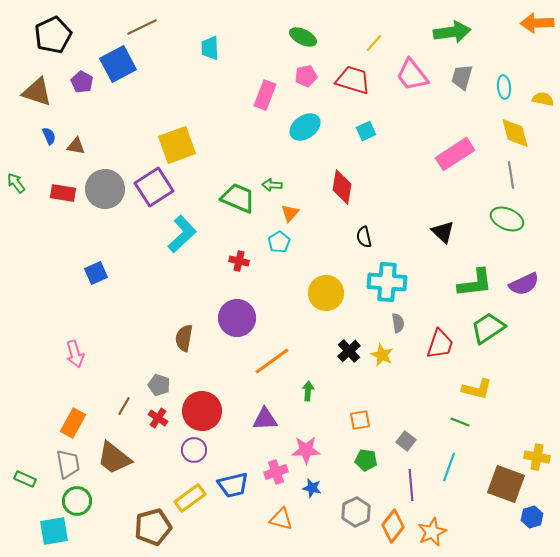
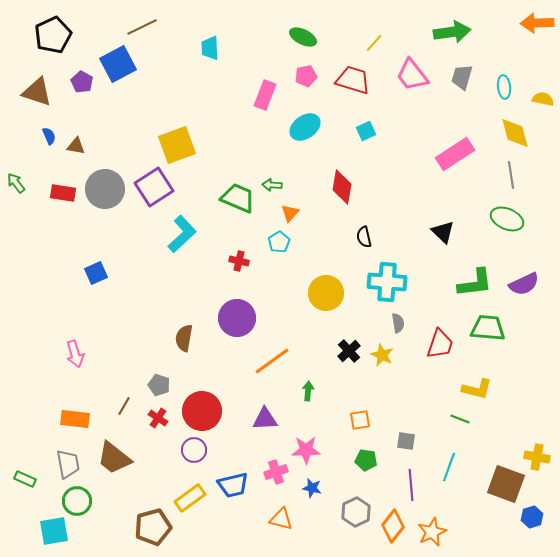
green trapezoid at (488, 328): rotated 39 degrees clockwise
green line at (460, 422): moved 3 px up
orange rectangle at (73, 423): moved 2 px right, 4 px up; rotated 68 degrees clockwise
gray square at (406, 441): rotated 30 degrees counterclockwise
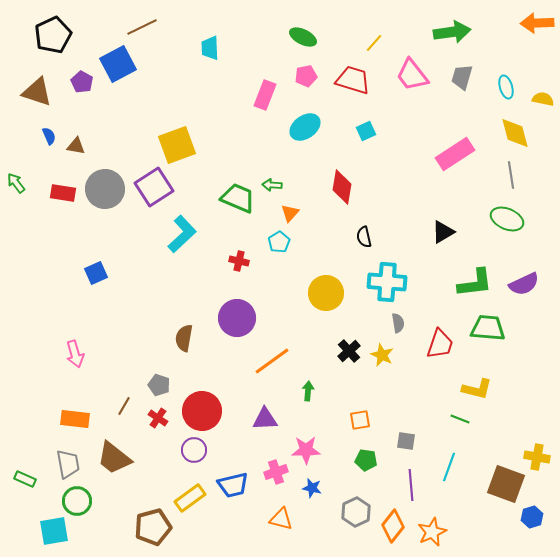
cyan ellipse at (504, 87): moved 2 px right; rotated 10 degrees counterclockwise
black triangle at (443, 232): rotated 45 degrees clockwise
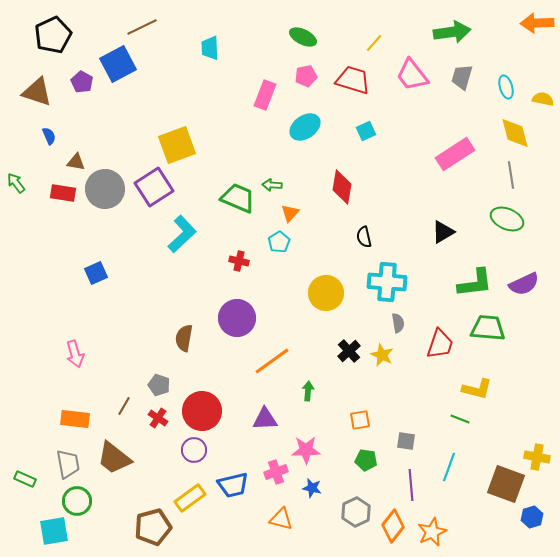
brown triangle at (76, 146): moved 16 px down
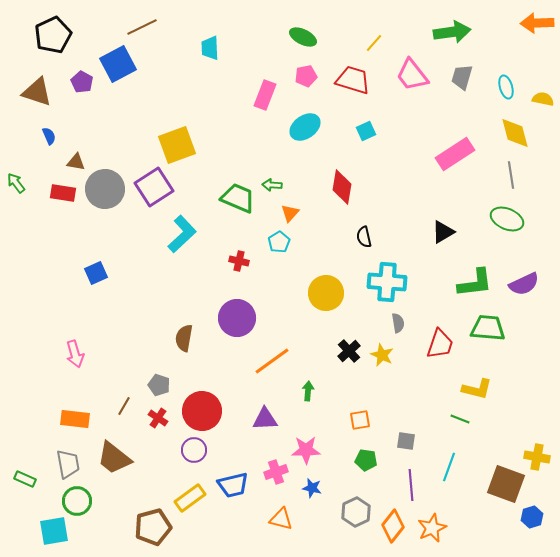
orange star at (432, 532): moved 4 px up
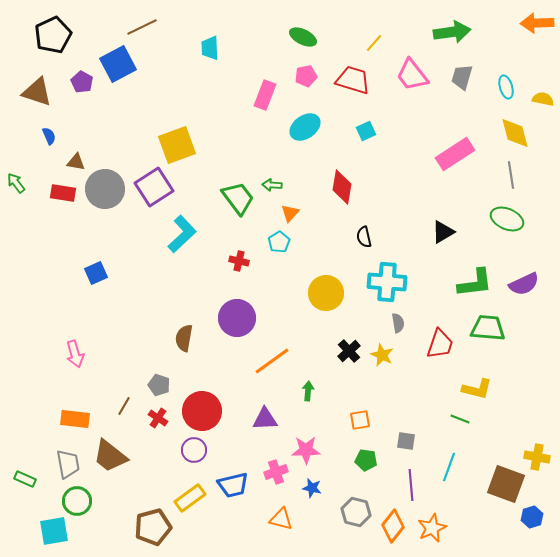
green trapezoid at (238, 198): rotated 30 degrees clockwise
brown trapezoid at (114, 458): moved 4 px left, 2 px up
gray hexagon at (356, 512): rotated 20 degrees counterclockwise
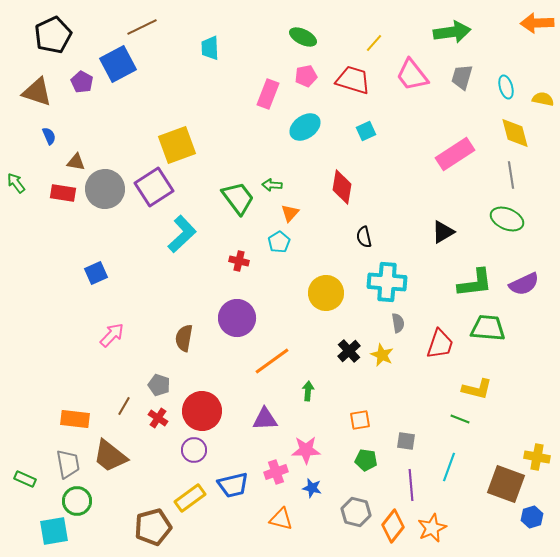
pink rectangle at (265, 95): moved 3 px right, 1 px up
pink arrow at (75, 354): moved 37 px right, 19 px up; rotated 120 degrees counterclockwise
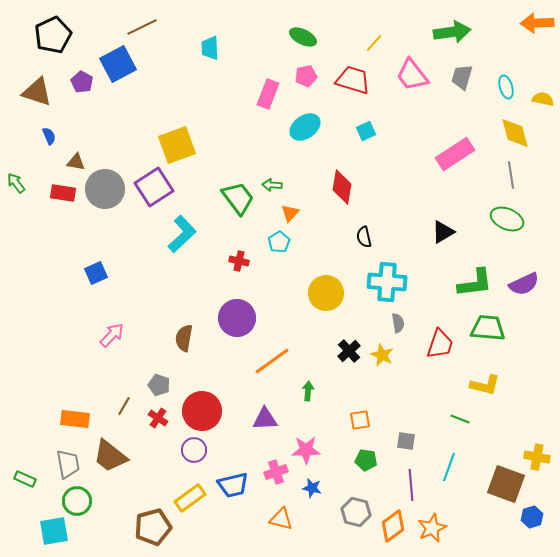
yellow L-shape at (477, 389): moved 8 px right, 4 px up
orange diamond at (393, 526): rotated 16 degrees clockwise
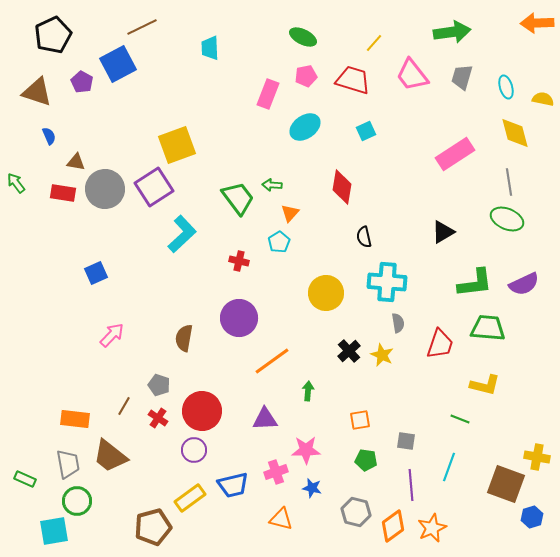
gray line at (511, 175): moved 2 px left, 7 px down
purple circle at (237, 318): moved 2 px right
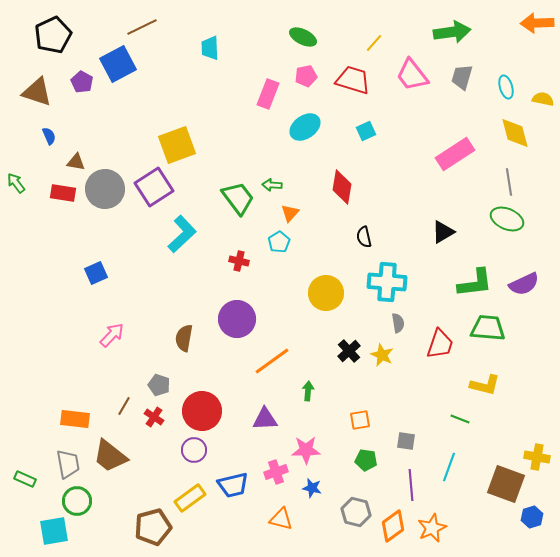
purple circle at (239, 318): moved 2 px left, 1 px down
red cross at (158, 418): moved 4 px left, 1 px up
